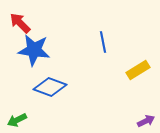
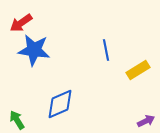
red arrow: moved 1 px right; rotated 80 degrees counterclockwise
blue line: moved 3 px right, 8 px down
blue diamond: moved 10 px right, 17 px down; rotated 44 degrees counterclockwise
green arrow: rotated 84 degrees clockwise
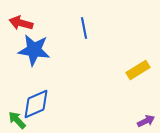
red arrow: rotated 50 degrees clockwise
blue line: moved 22 px left, 22 px up
blue diamond: moved 24 px left
green arrow: rotated 12 degrees counterclockwise
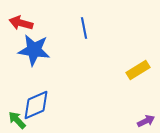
blue diamond: moved 1 px down
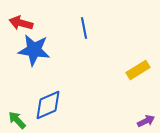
blue diamond: moved 12 px right
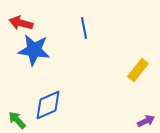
yellow rectangle: rotated 20 degrees counterclockwise
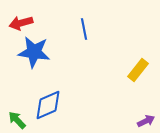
red arrow: rotated 30 degrees counterclockwise
blue line: moved 1 px down
blue star: moved 2 px down
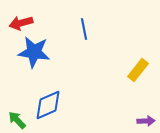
purple arrow: rotated 24 degrees clockwise
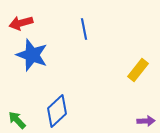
blue star: moved 2 px left, 3 px down; rotated 12 degrees clockwise
blue diamond: moved 9 px right, 6 px down; rotated 20 degrees counterclockwise
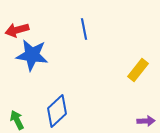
red arrow: moved 4 px left, 7 px down
blue star: rotated 12 degrees counterclockwise
green arrow: rotated 18 degrees clockwise
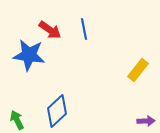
red arrow: moved 33 px right; rotated 130 degrees counterclockwise
blue star: moved 3 px left
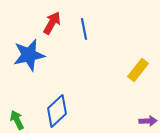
red arrow: moved 2 px right, 7 px up; rotated 95 degrees counterclockwise
blue star: rotated 20 degrees counterclockwise
purple arrow: moved 2 px right
